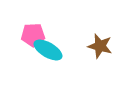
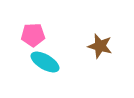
cyan ellipse: moved 3 px left, 12 px down
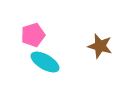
pink pentagon: rotated 15 degrees counterclockwise
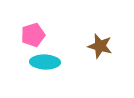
cyan ellipse: rotated 28 degrees counterclockwise
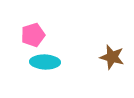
brown star: moved 12 px right, 11 px down
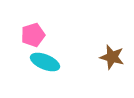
cyan ellipse: rotated 20 degrees clockwise
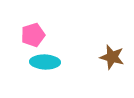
cyan ellipse: rotated 20 degrees counterclockwise
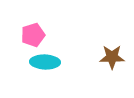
brown star: rotated 15 degrees counterclockwise
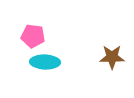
pink pentagon: moved 1 px down; rotated 25 degrees clockwise
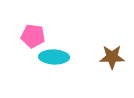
cyan ellipse: moved 9 px right, 5 px up
